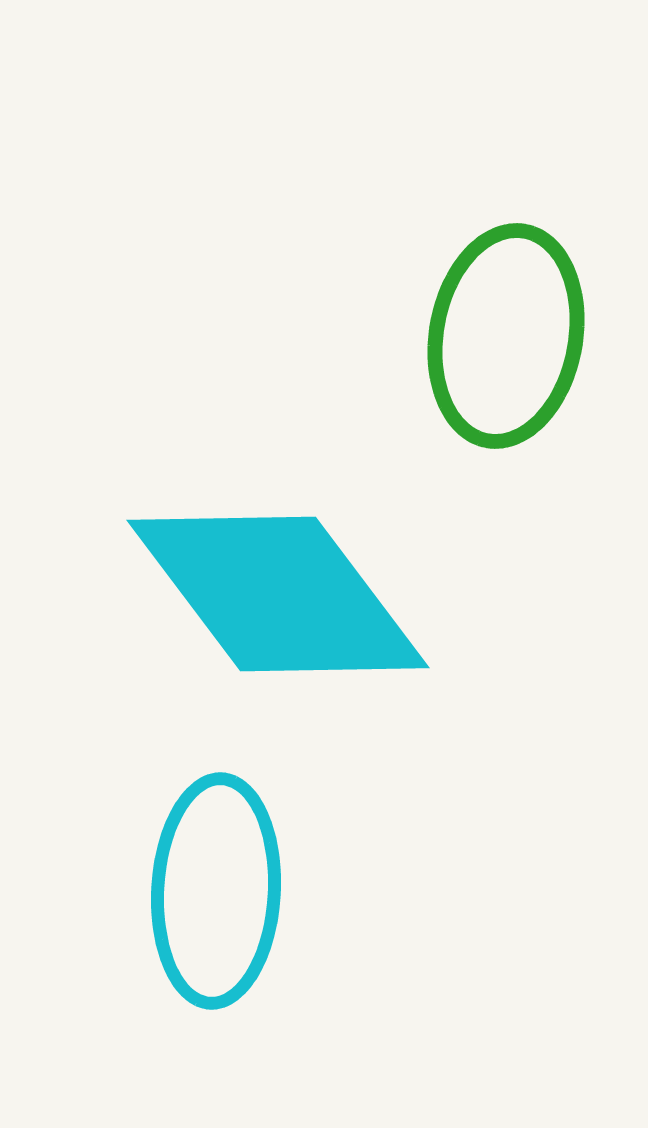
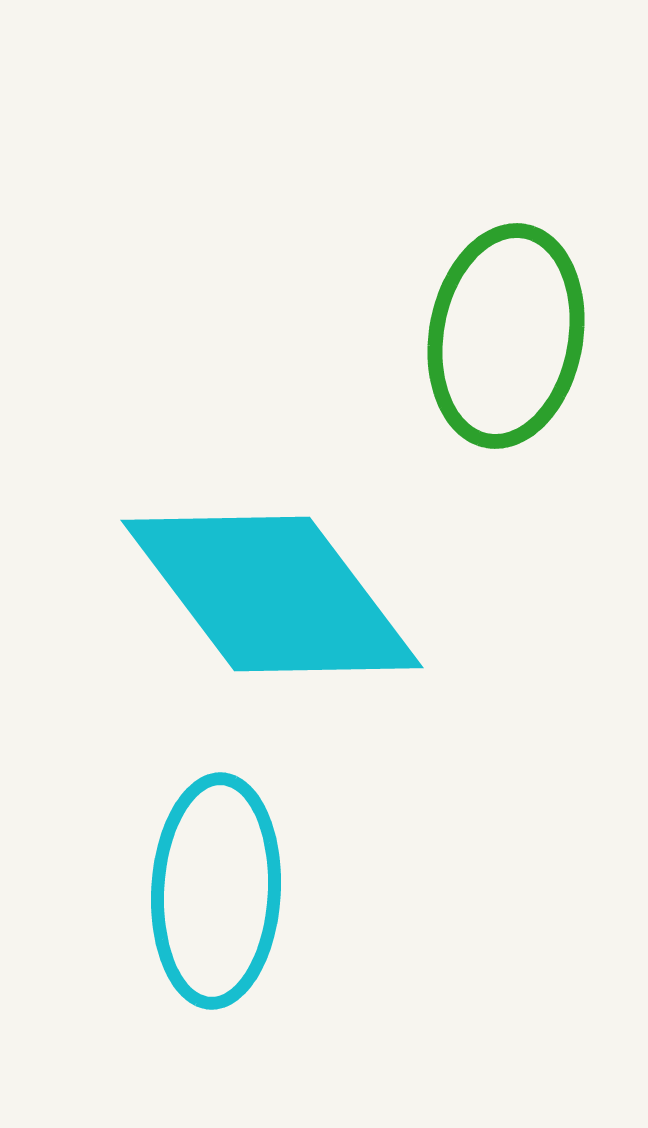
cyan diamond: moved 6 px left
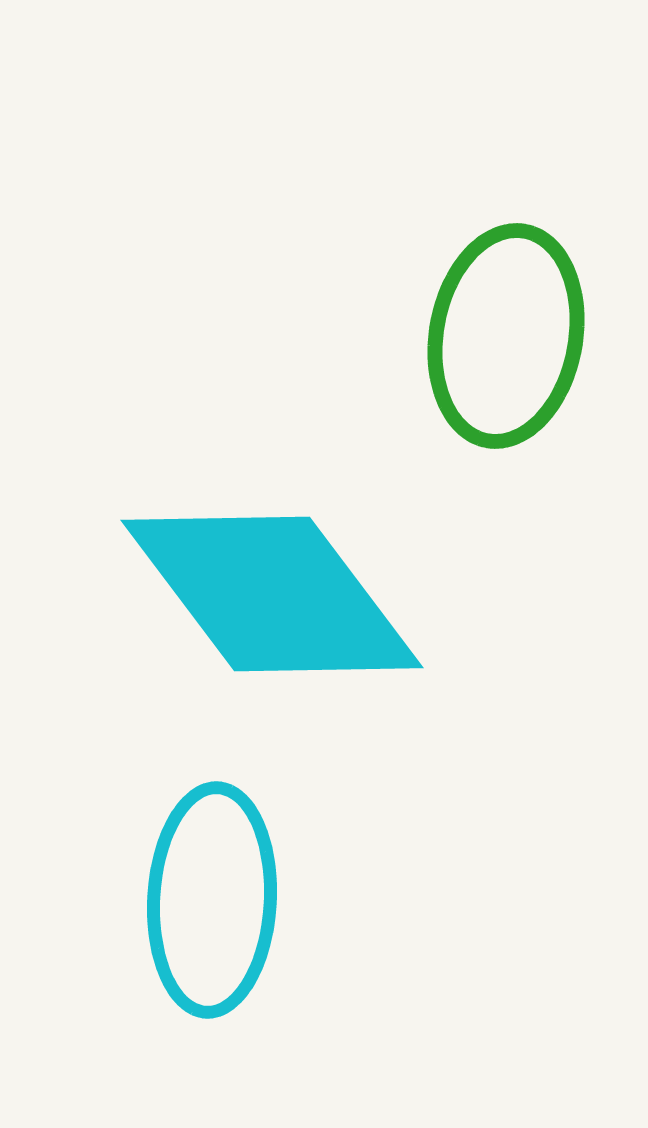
cyan ellipse: moved 4 px left, 9 px down
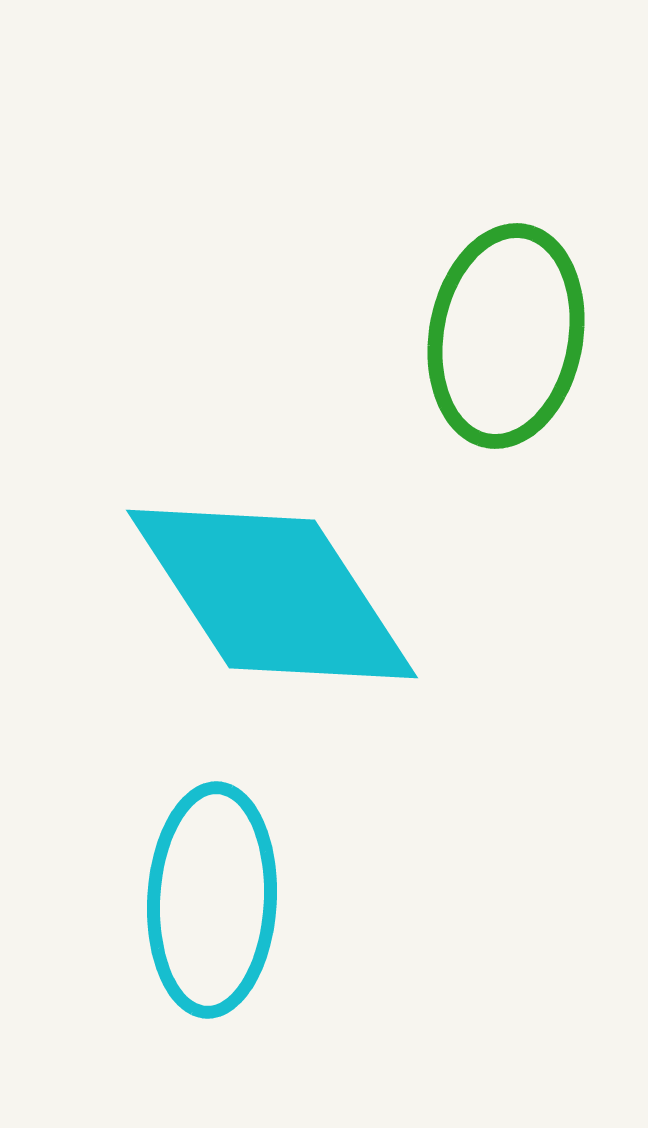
cyan diamond: rotated 4 degrees clockwise
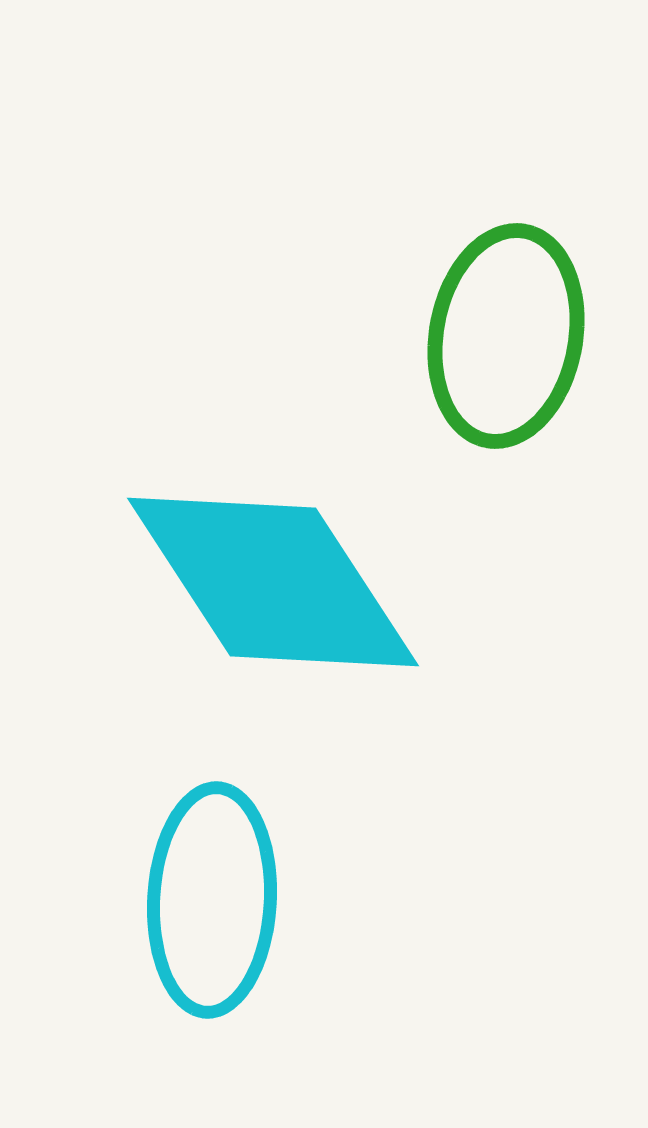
cyan diamond: moved 1 px right, 12 px up
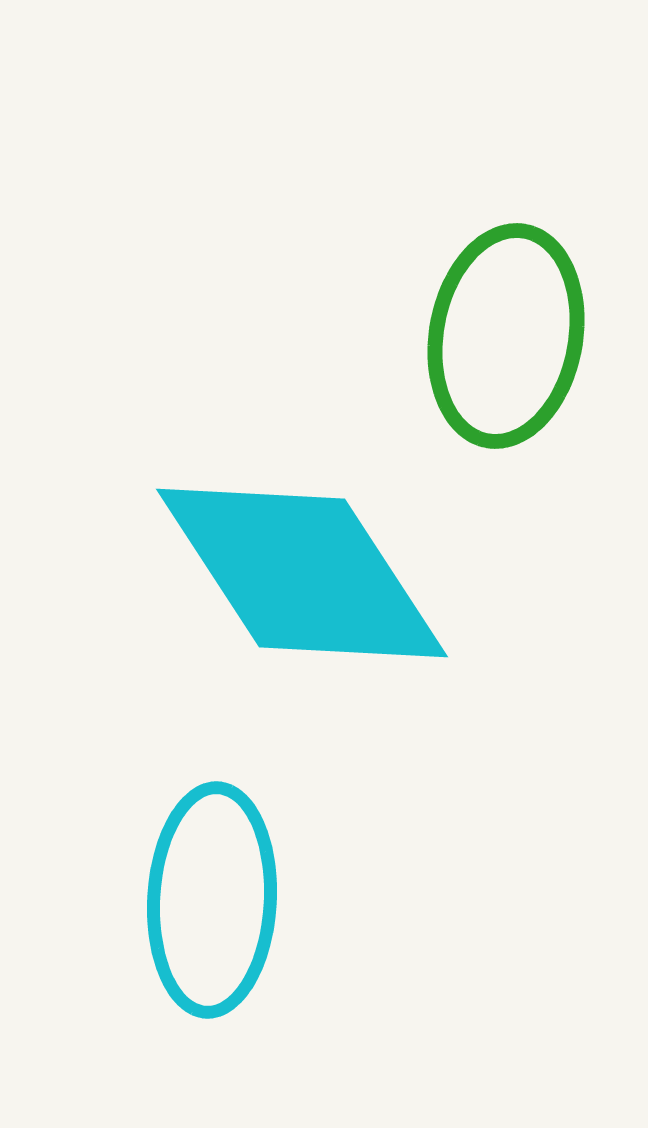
cyan diamond: moved 29 px right, 9 px up
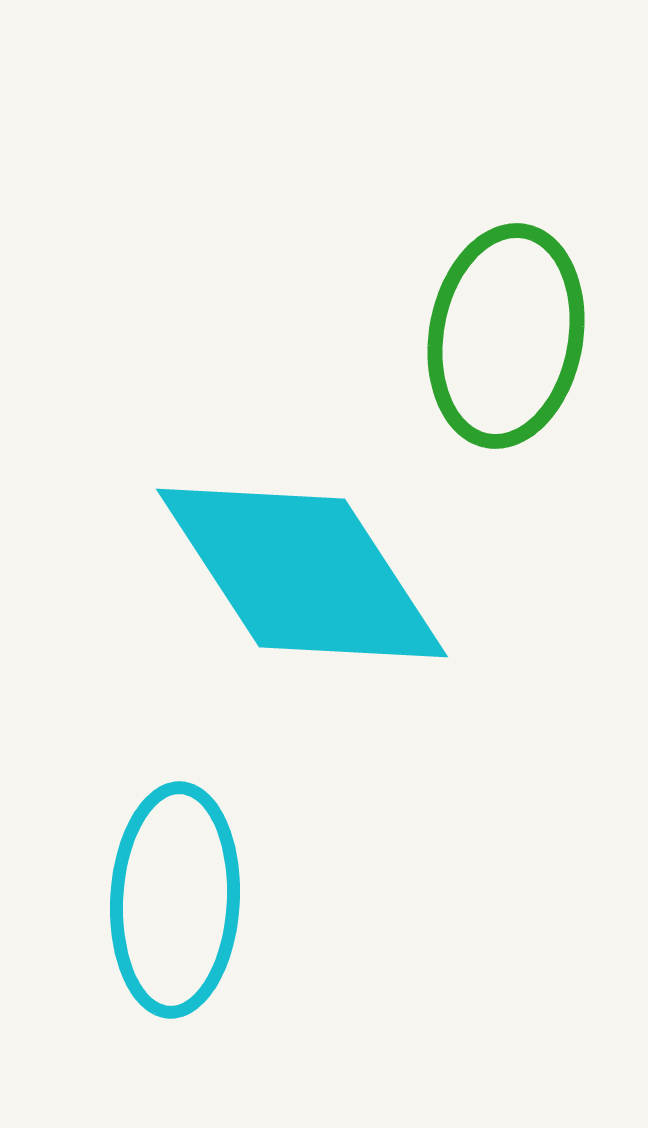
cyan ellipse: moved 37 px left
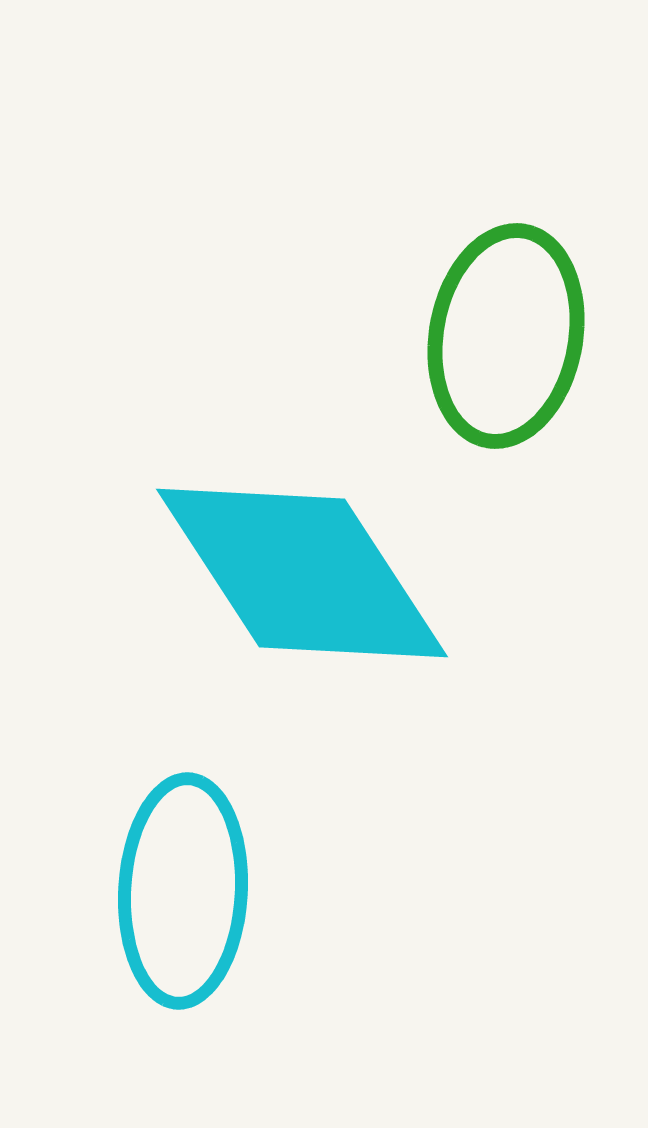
cyan ellipse: moved 8 px right, 9 px up
